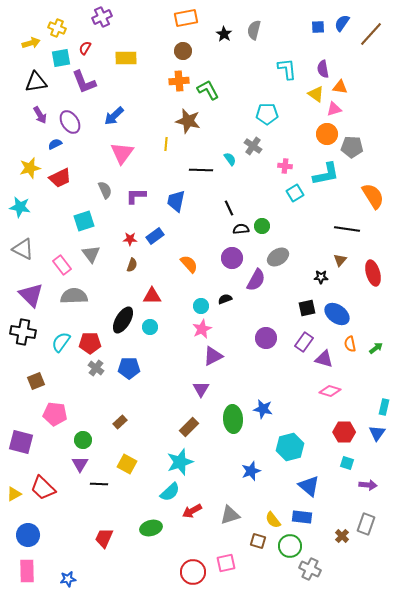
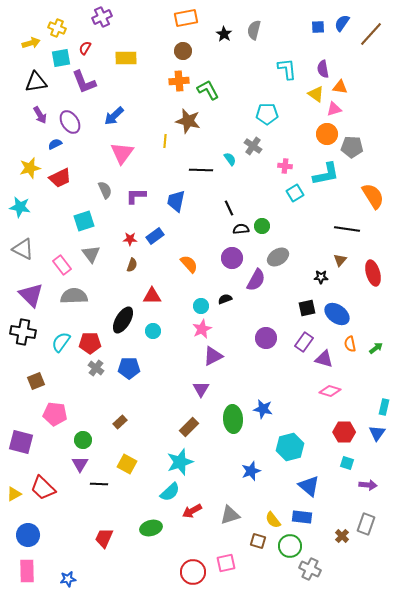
yellow line at (166, 144): moved 1 px left, 3 px up
cyan circle at (150, 327): moved 3 px right, 4 px down
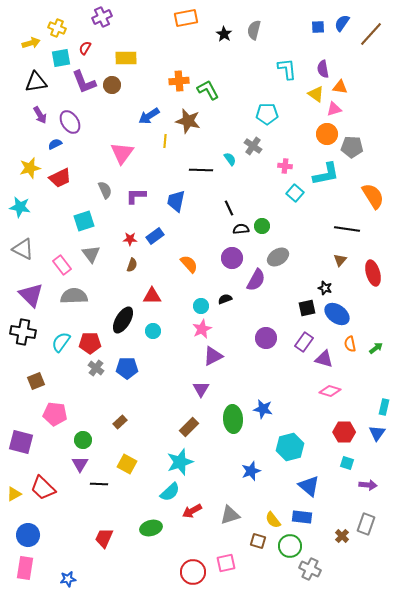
brown circle at (183, 51): moved 71 px left, 34 px down
blue arrow at (114, 116): moved 35 px right; rotated 10 degrees clockwise
cyan square at (295, 193): rotated 18 degrees counterclockwise
black star at (321, 277): moved 4 px right, 11 px down; rotated 16 degrees clockwise
blue pentagon at (129, 368): moved 2 px left
pink rectangle at (27, 571): moved 2 px left, 3 px up; rotated 10 degrees clockwise
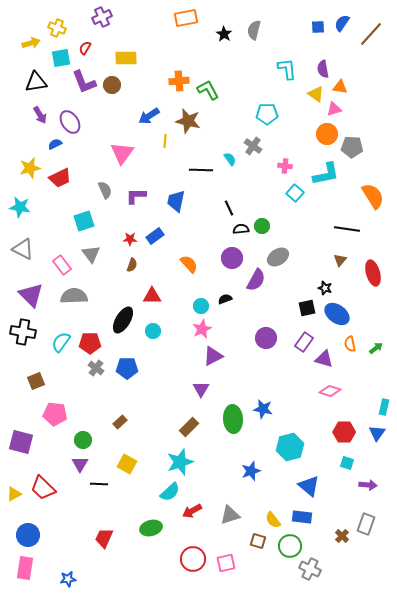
red circle at (193, 572): moved 13 px up
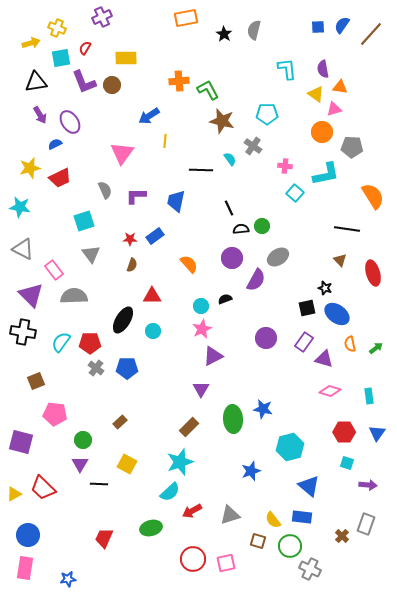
blue semicircle at (342, 23): moved 2 px down
brown star at (188, 121): moved 34 px right
orange circle at (327, 134): moved 5 px left, 2 px up
brown triangle at (340, 260): rotated 24 degrees counterclockwise
pink rectangle at (62, 265): moved 8 px left, 5 px down
cyan rectangle at (384, 407): moved 15 px left, 11 px up; rotated 21 degrees counterclockwise
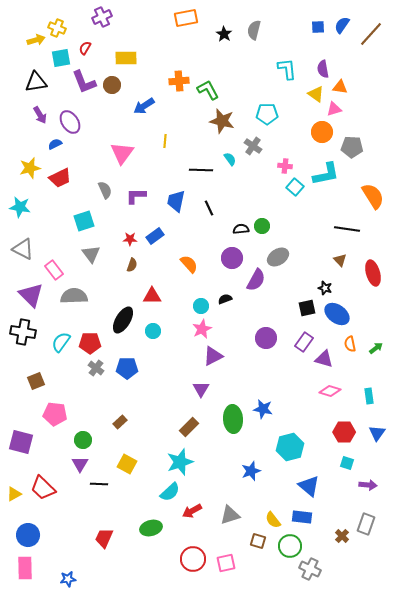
yellow arrow at (31, 43): moved 5 px right, 3 px up
blue arrow at (149, 116): moved 5 px left, 10 px up
cyan square at (295, 193): moved 6 px up
black line at (229, 208): moved 20 px left
pink rectangle at (25, 568): rotated 10 degrees counterclockwise
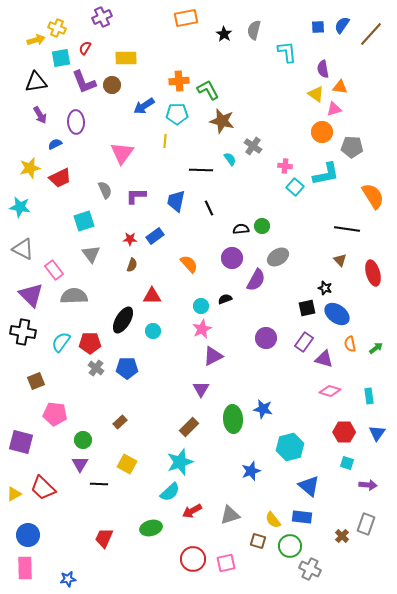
cyan L-shape at (287, 69): moved 17 px up
cyan pentagon at (267, 114): moved 90 px left
purple ellipse at (70, 122): moved 6 px right; rotated 30 degrees clockwise
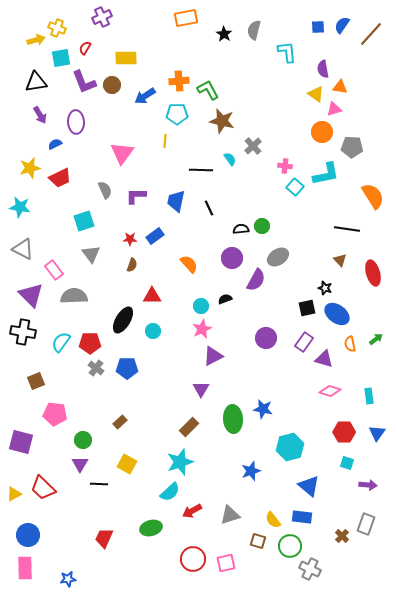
blue arrow at (144, 106): moved 1 px right, 10 px up
gray cross at (253, 146): rotated 12 degrees clockwise
green arrow at (376, 348): moved 9 px up
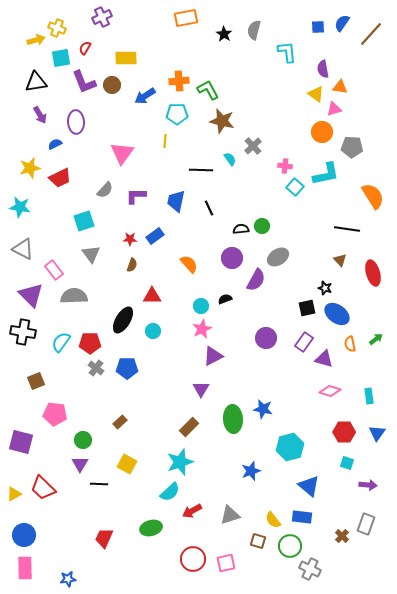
blue semicircle at (342, 25): moved 2 px up
gray semicircle at (105, 190): rotated 66 degrees clockwise
blue circle at (28, 535): moved 4 px left
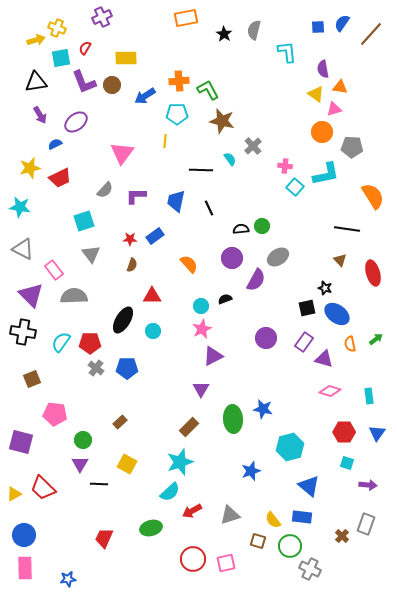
purple ellipse at (76, 122): rotated 55 degrees clockwise
brown square at (36, 381): moved 4 px left, 2 px up
